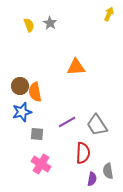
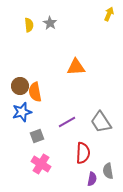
yellow semicircle: rotated 16 degrees clockwise
gray trapezoid: moved 4 px right, 3 px up
gray square: moved 2 px down; rotated 24 degrees counterclockwise
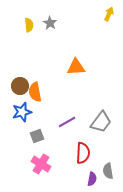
gray trapezoid: rotated 110 degrees counterclockwise
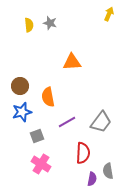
gray star: rotated 16 degrees counterclockwise
orange triangle: moved 4 px left, 5 px up
orange semicircle: moved 13 px right, 5 px down
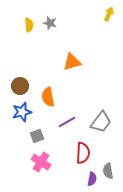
orange triangle: rotated 12 degrees counterclockwise
pink cross: moved 2 px up
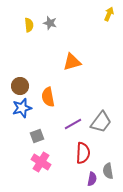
blue star: moved 4 px up
purple line: moved 6 px right, 2 px down
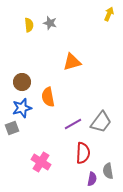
brown circle: moved 2 px right, 4 px up
gray square: moved 25 px left, 8 px up
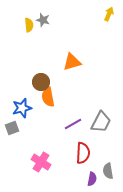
gray star: moved 7 px left, 3 px up
brown circle: moved 19 px right
gray trapezoid: rotated 10 degrees counterclockwise
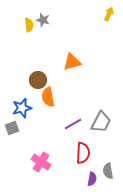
brown circle: moved 3 px left, 2 px up
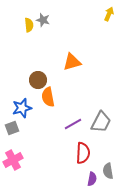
pink cross: moved 28 px left, 2 px up; rotated 30 degrees clockwise
